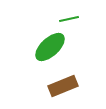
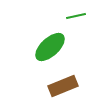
green line: moved 7 px right, 3 px up
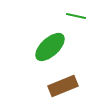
green line: rotated 24 degrees clockwise
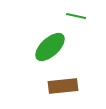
brown rectangle: rotated 16 degrees clockwise
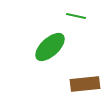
brown rectangle: moved 22 px right, 2 px up
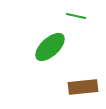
brown rectangle: moved 2 px left, 3 px down
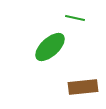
green line: moved 1 px left, 2 px down
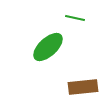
green ellipse: moved 2 px left
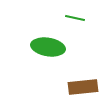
green ellipse: rotated 52 degrees clockwise
